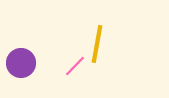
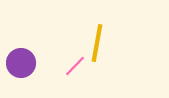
yellow line: moved 1 px up
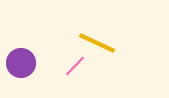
yellow line: rotated 75 degrees counterclockwise
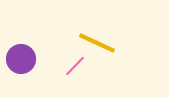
purple circle: moved 4 px up
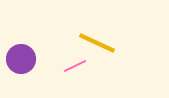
pink line: rotated 20 degrees clockwise
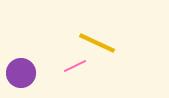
purple circle: moved 14 px down
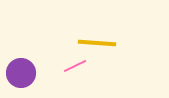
yellow line: rotated 21 degrees counterclockwise
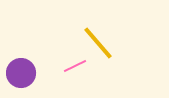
yellow line: moved 1 px right; rotated 45 degrees clockwise
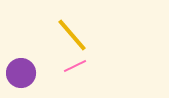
yellow line: moved 26 px left, 8 px up
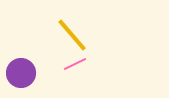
pink line: moved 2 px up
